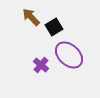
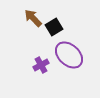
brown arrow: moved 2 px right, 1 px down
purple cross: rotated 21 degrees clockwise
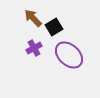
purple cross: moved 7 px left, 17 px up
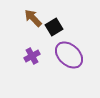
purple cross: moved 2 px left, 8 px down
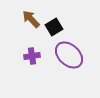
brown arrow: moved 2 px left, 1 px down
purple cross: rotated 21 degrees clockwise
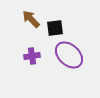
black square: moved 1 px right, 1 px down; rotated 24 degrees clockwise
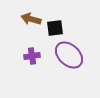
brown arrow: rotated 30 degrees counterclockwise
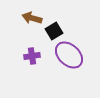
brown arrow: moved 1 px right, 1 px up
black square: moved 1 px left, 3 px down; rotated 24 degrees counterclockwise
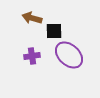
black square: rotated 30 degrees clockwise
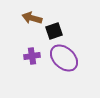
black square: rotated 18 degrees counterclockwise
purple ellipse: moved 5 px left, 3 px down
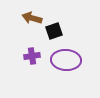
purple ellipse: moved 2 px right, 2 px down; rotated 40 degrees counterclockwise
